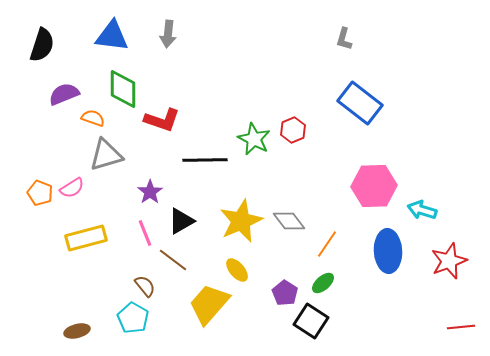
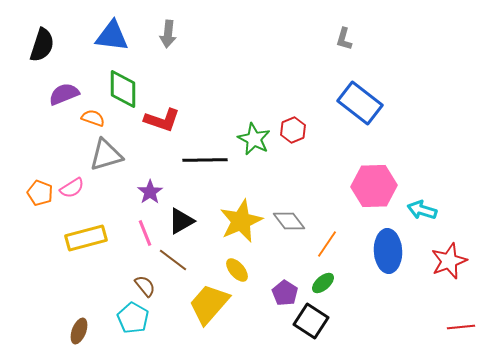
brown ellipse: moved 2 px right; rotated 55 degrees counterclockwise
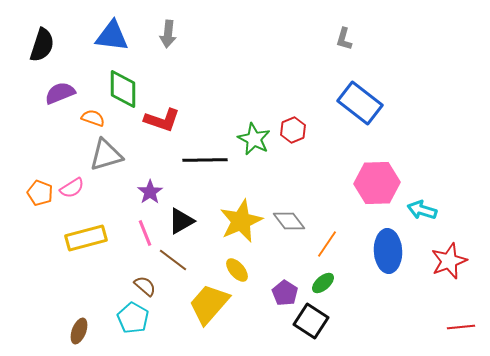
purple semicircle: moved 4 px left, 1 px up
pink hexagon: moved 3 px right, 3 px up
brown semicircle: rotated 10 degrees counterclockwise
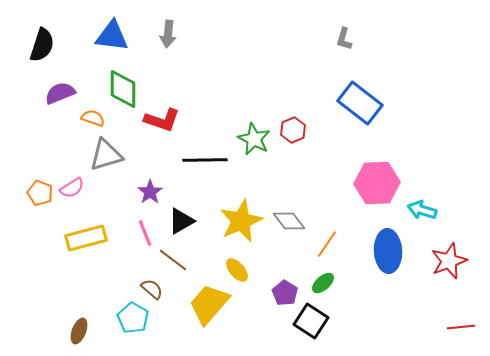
brown semicircle: moved 7 px right, 3 px down
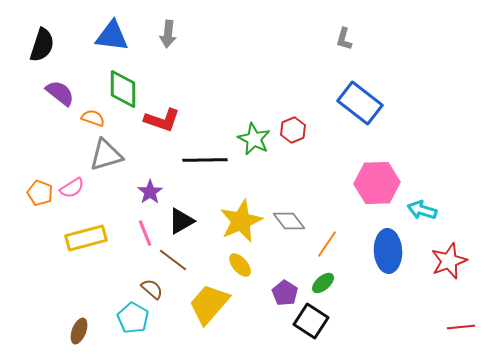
purple semicircle: rotated 60 degrees clockwise
yellow ellipse: moved 3 px right, 5 px up
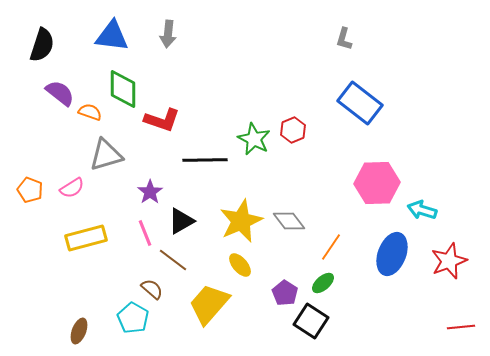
orange semicircle: moved 3 px left, 6 px up
orange pentagon: moved 10 px left, 3 px up
orange line: moved 4 px right, 3 px down
blue ellipse: moved 4 px right, 3 px down; rotated 24 degrees clockwise
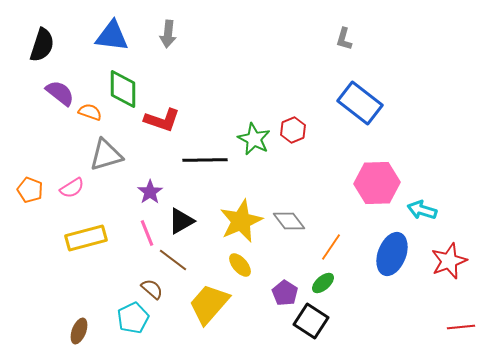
pink line: moved 2 px right
cyan pentagon: rotated 16 degrees clockwise
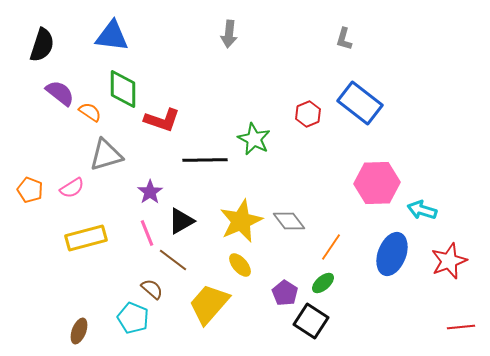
gray arrow: moved 61 px right
orange semicircle: rotated 15 degrees clockwise
red hexagon: moved 15 px right, 16 px up
cyan pentagon: rotated 24 degrees counterclockwise
